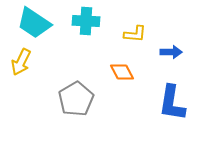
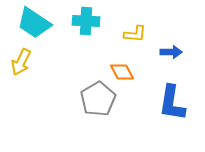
gray pentagon: moved 22 px right
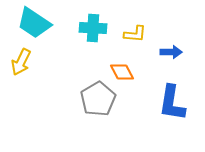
cyan cross: moved 7 px right, 7 px down
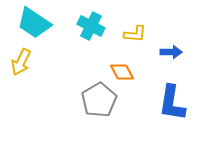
cyan cross: moved 2 px left, 2 px up; rotated 24 degrees clockwise
gray pentagon: moved 1 px right, 1 px down
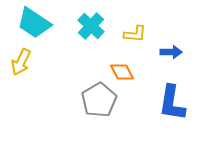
cyan cross: rotated 16 degrees clockwise
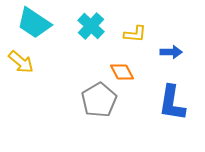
yellow arrow: rotated 76 degrees counterclockwise
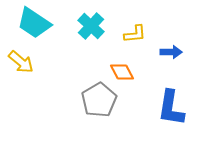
yellow L-shape: rotated 10 degrees counterclockwise
blue L-shape: moved 1 px left, 5 px down
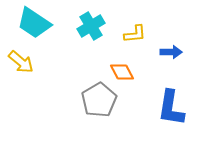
cyan cross: rotated 16 degrees clockwise
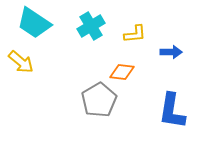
orange diamond: rotated 55 degrees counterclockwise
blue L-shape: moved 1 px right, 3 px down
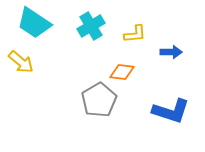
blue L-shape: moved 1 px left; rotated 81 degrees counterclockwise
